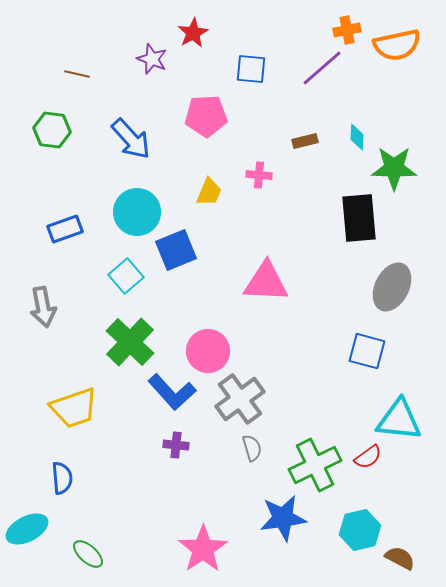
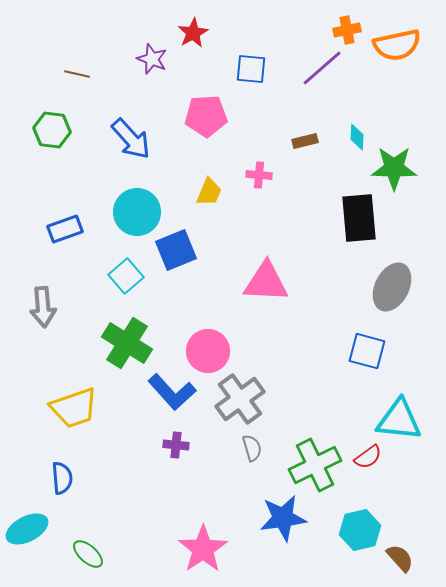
gray arrow at (43, 307): rotated 6 degrees clockwise
green cross at (130, 342): moved 3 px left, 1 px down; rotated 12 degrees counterclockwise
brown semicircle at (400, 558): rotated 20 degrees clockwise
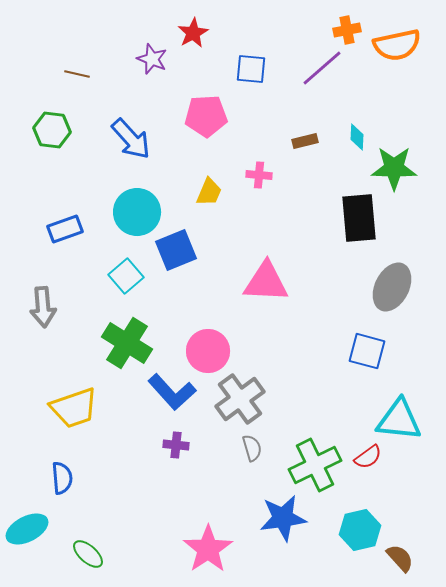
pink star at (203, 549): moved 5 px right
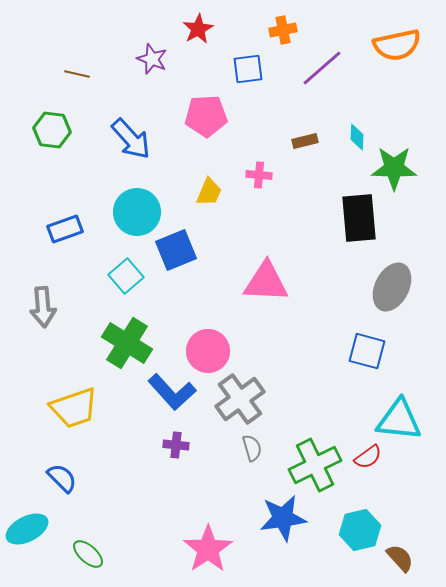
orange cross at (347, 30): moved 64 px left
red star at (193, 33): moved 5 px right, 4 px up
blue square at (251, 69): moved 3 px left; rotated 12 degrees counterclockwise
blue semicircle at (62, 478): rotated 40 degrees counterclockwise
